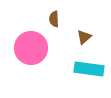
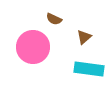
brown semicircle: rotated 63 degrees counterclockwise
pink circle: moved 2 px right, 1 px up
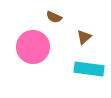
brown semicircle: moved 2 px up
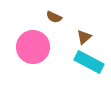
cyan rectangle: moved 7 px up; rotated 20 degrees clockwise
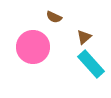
cyan rectangle: moved 2 px right, 2 px down; rotated 20 degrees clockwise
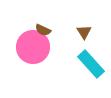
brown semicircle: moved 11 px left, 13 px down
brown triangle: moved 5 px up; rotated 21 degrees counterclockwise
